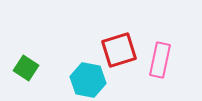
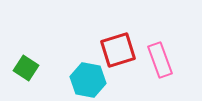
red square: moved 1 px left
pink rectangle: rotated 32 degrees counterclockwise
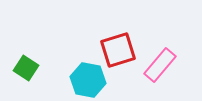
pink rectangle: moved 5 px down; rotated 60 degrees clockwise
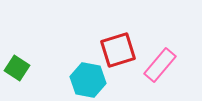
green square: moved 9 px left
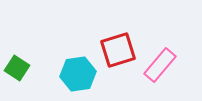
cyan hexagon: moved 10 px left, 6 px up; rotated 20 degrees counterclockwise
